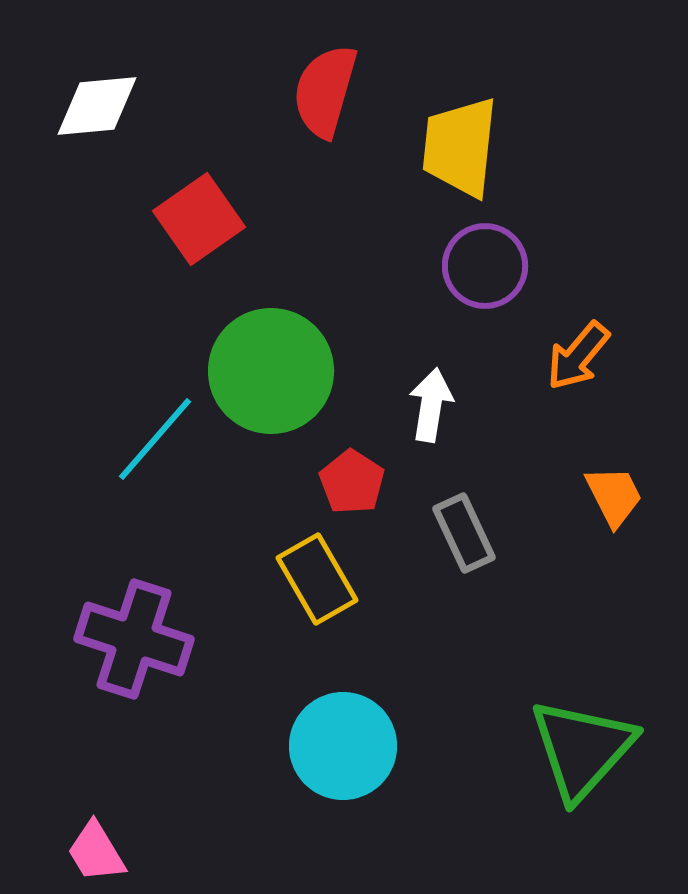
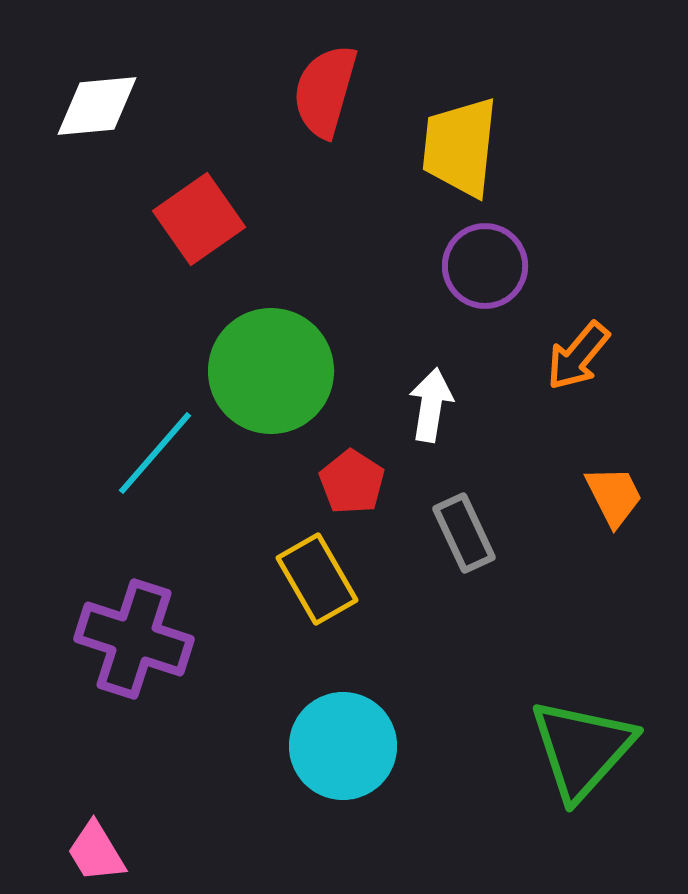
cyan line: moved 14 px down
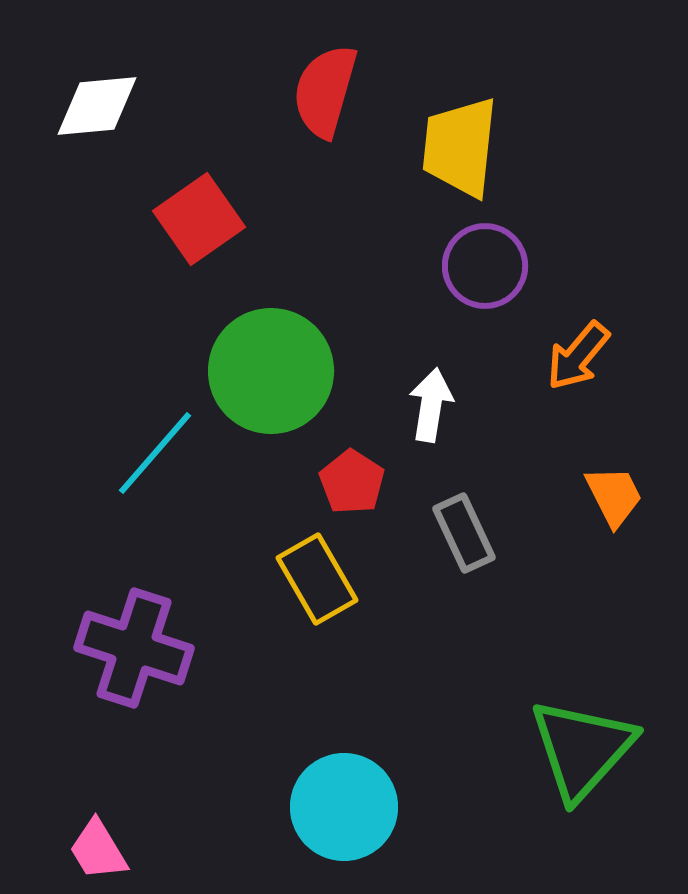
purple cross: moved 9 px down
cyan circle: moved 1 px right, 61 px down
pink trapezoid: moved 2 px right, 2 px up
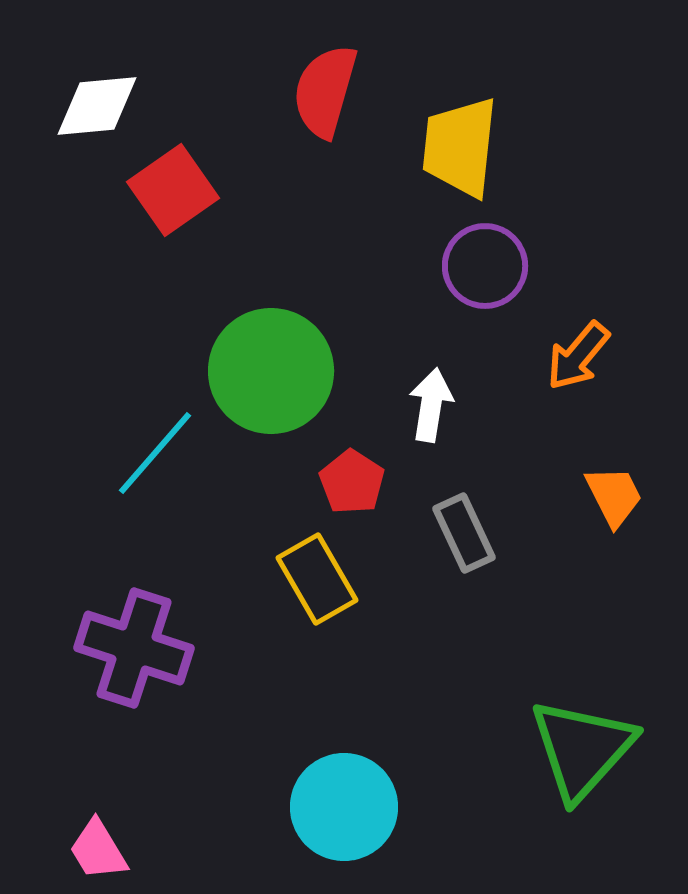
red square: moved 26 px left, 29 px up
